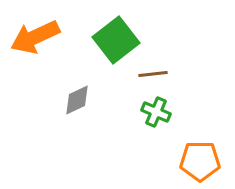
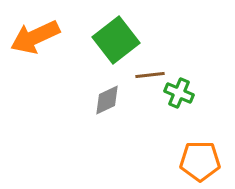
brown line: moved 3 px left, 1 px down
gray diamond: moved 30 px right
green cross: moved 23 px right, 19 px up
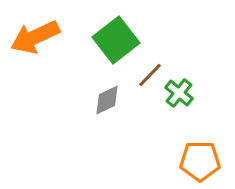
brown line: rotated 40 degrees counterclockwise
green cross: rotated 16 degrees clockwise
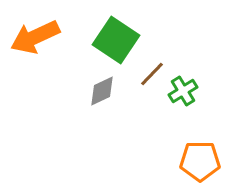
green square: rotated 18 degrees counterclockwise
brown line: moved 2 px right, 1 px up
green cross: moved 4 px right, 2 px up; rotated 20 degrees clockwise
gray diamond: moved 5 px left, 9 px up
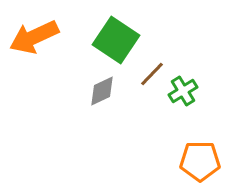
orange arrow: moved 1 px left
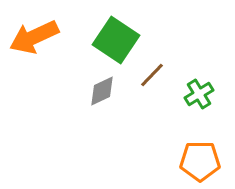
brown line: moved 1 px down
green cross: moved 16 px right, 3 px down
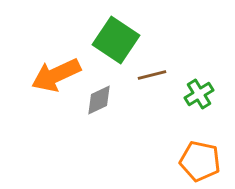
orange arrow: moved 22 px right, 38 px down
brown line: rotated 32 degrees clockwise
gray diamond: moved 3 px left, 9 px down
orange pentagon: rotated 12 degrees clockwise
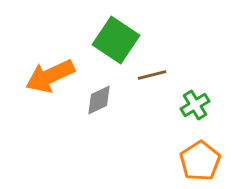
orange arrow: moved 6 px left, 1 px down
green cross: moved 4 px left, 11 px down
orange pentagon: rotated 27 degrees clockwise
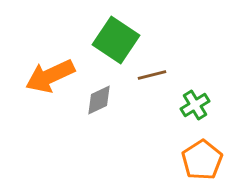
orange pentagon: moved 2 px right, 1 px up
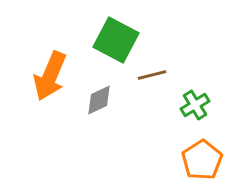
green square: rotated 6 degrees counterclockwise
orange arrow: rotated 42 degrees counterclockwise
